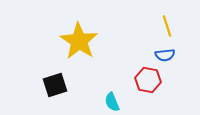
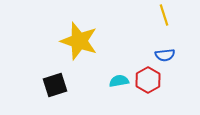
yellow line: moved 3 px left, 11 px up
yellow star: rotated 15 degrees counterclockwise
red hexagon: rotated 20 degrees clockwise
cyan semicircle: moved 7 px right, 21 px up; rotated 102 degrees clockwise
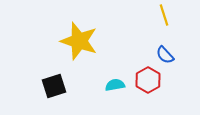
blue semicircle: rotated 54 degrees clockwise
cyan semicircle: moved 4 px left, 4 px down
black square: moved 1 px left, 1 px down
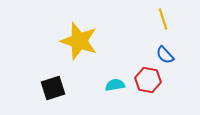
yellow line: moved 1 px left, 4 px down
red hexagon: rotated 20 degrees counterclockwise
black square: moved 1 px left, 2 px down
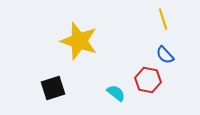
cyan semicircle: moved 1 px right, 8 px down; rotated 48 degrees clockwise
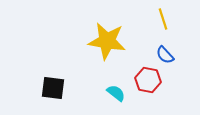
yellow star: moved 28 px right; rotated 9 degrees counterclockwise
black square: rotated 25 degrees clockwise
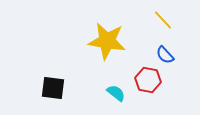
yellow line: moved 1 px down; rotated 25 degrees counterclockwise
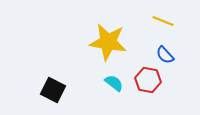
yellow line: moved 1 px down; rotated 25 degrees counterclockwise
yellow star: moved 1 px right, 1 px down
black square: moved 2 px down; rotated 20 degrees clockwise
cyan semicircle: moved 2 px left, 10 px up
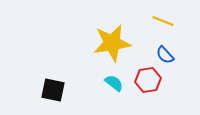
yellow star: moved 4 px right, 1 px down; rotated 18 degrees counterclockwise
red hexagon: rotated 20 degrees counterclockwise
black square: rotated 15 degrees counterclockwise
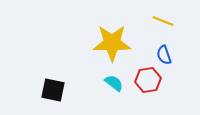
yellow star: rotated 9 degrees clockwise
blue semicircle: moved 1 px left; rotated 24 degrees clockwise
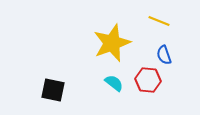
yellow line: moved 4 px left
yellow star: rotated 21 degrees counterclockwise
red hexagon: rotated 15 degrees clockwise
